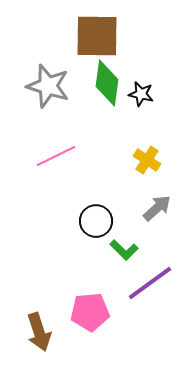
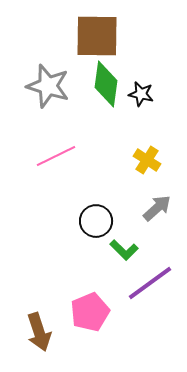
green diamond: moved 1 px left, 1 px down
pink pentagon: rotated 18 degrees counterclockwise
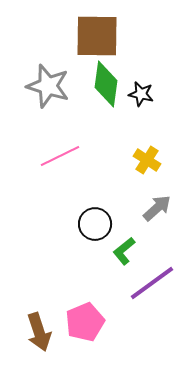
pink line: moved 4 px right
black circle: moved 1 px left, 3 px down
green L-shape: moved 1 px down; rotated 96 degrees clockwise
purple line: moved 2 px right
pink pentagon: moved 5 px left, 10 px down
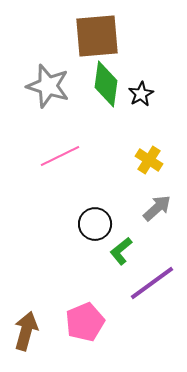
brown square: rotated 6 degrees counterclockwise
black star: rotated 30 degrees clockwise
yellow cross: moved 2 px right
green L-shape: moved 3 px left
brown arrow: moved 13 px left, 1 px up; rotated 147 degrees counterclockwise
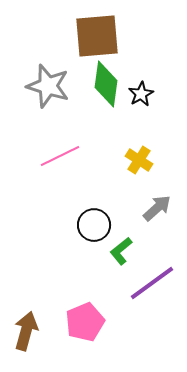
yellow cross: moved 10 px left
black circle: moved 1 px left, 1 px down
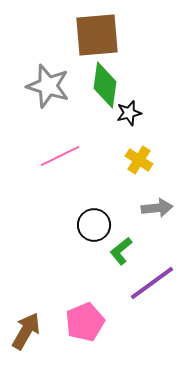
brown square: moved 1 px up
green diamond: moved 1 px left, 1 px down
black star: moved 12 px left, 19 px down; rotated 15 degrees clockwise
gray arrow: rotated 36 degrees clockwise
brown arrow: rotated 15 degrees clockwise
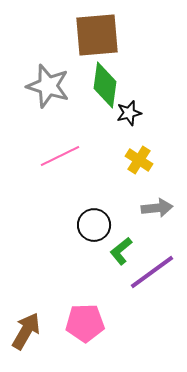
purple line: moved 11 px up
pink pentagon: moved 1 px down; rotated 21 degrees clockwise
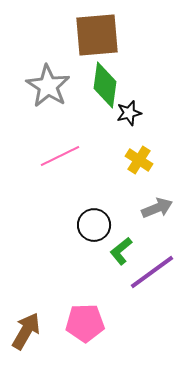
gray star: rotated 15 degrees clockwise
gray arrow: rotated 16 degrees counterclockwise
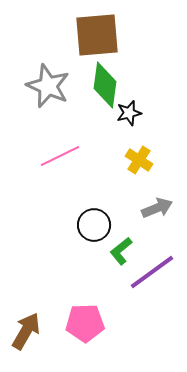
gray star: rotated 9 degrees counterclockwise
